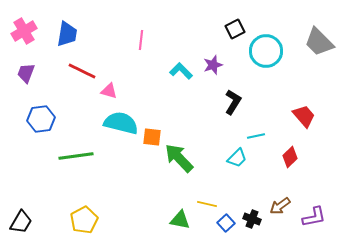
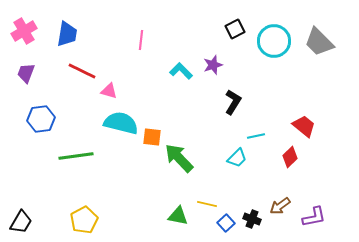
cyan circle: moved 8 px right, 10 px up
red trapezoid: moved 10 px down; rotated 10 degrees counterclockwise
green triangle: moved 2 px left, 4 px up
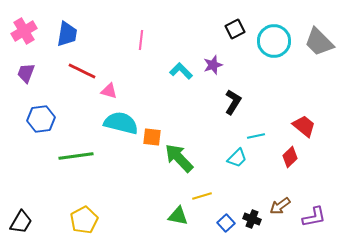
yellow line: moved 5 px left, 8 px up; rotated 30 degrees counterclockwise
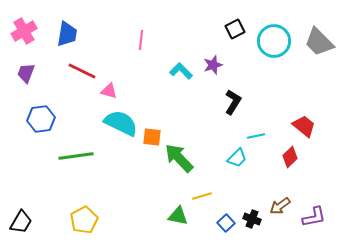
cyan semicircle: rotated 12 degrees clockwise
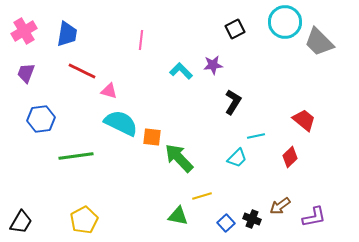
cyan circle: moved 11 px right, 19 px up
purple star: rotated 12 degrees clockwise
red trapezoid: moved 6 px up
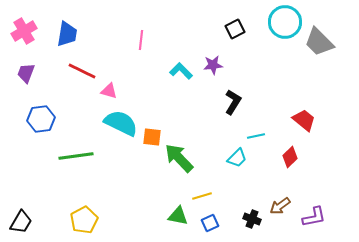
blue square: moved 16 px left; rotated 18 degrees clockwise
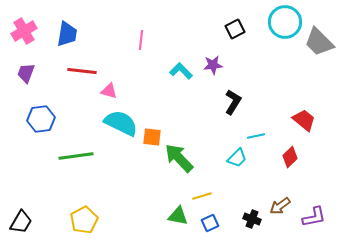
red line: rotated 20 degrees counterclockwise
